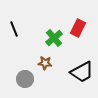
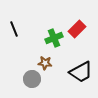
red rectangle: moved 1 px left, 1 px down; rotated 18 degrees clockwise
green cross: rotated 18 degrees clockwise
black trapezoid: moved 1 px left
gray circle: moved 7 px right
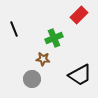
red rectangle: moved 2 px right, 14 px up
brown star: moved 2 px left, 4 px up
black trapezoid: moved 1 px left, 3 px down
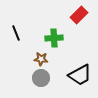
black line: moved 2 px right, 4 px down
green cross: rotated 18 degrees clockwise
brown star: moved 2 px left
gray circle: moved 9 px right, 1 px up
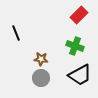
green cross: moved 21 px right, 8 px down; rotated 24 degrees clockwise
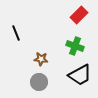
gray circle: moved 2 px left, 4 px down
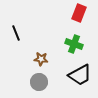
red rectangle: moved 2 px up; rotated 24 degrees counterclockwise
green cross: moved 1 px left, 2 px up
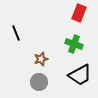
brown star: rotated 24 degrees counterclockwise
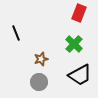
green cross: rotated 24 degrees clockwise
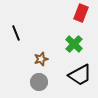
red rectangle: moved 2 px right
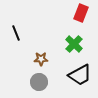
brown star: rotated 16 degrees clockwise
